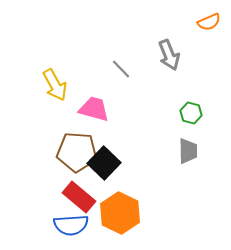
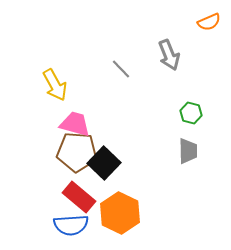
pink trapezoid: moved 19 px left, 15 px down
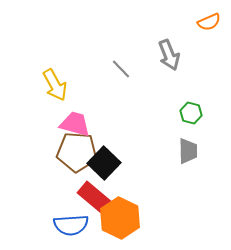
red rectangle: moved 15 px right
orange hexagon: moved 5 px down
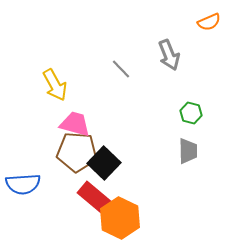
blue semicircle: moved 48 px left, 41 px up
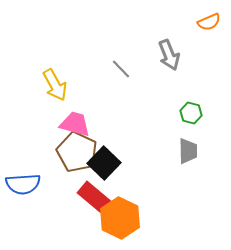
brown pentagon: rotated 21 degrees clockwise
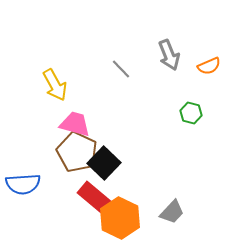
orange semicircle: moved 44 px down
gray trapezoid: moved 16 px left, 61 px down; rotated 44 degrees clockwise
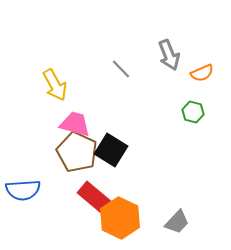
orange semicircle: moved 7 px left, 7 px down
green hexagon: moved 2 px right, 1 px up
black square: moved 7 px right, 13 px up; rotated 12 degrees counterclockwise
blue semicircle: moved 6 px down
gray trapezoid: moved 5 px right, 10 px down
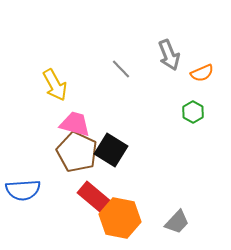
green hexagon: rotated 15 degrees clockwise
orange hexagon: rotated 15 degrees counterclockwise
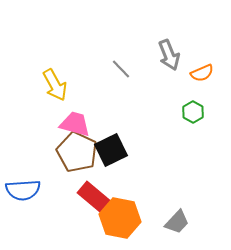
black square: rotated 32 degrees clockwise
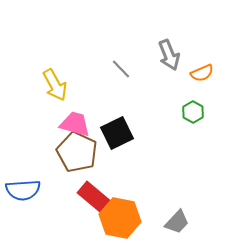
black square: moved 6 px right, 17 px up
